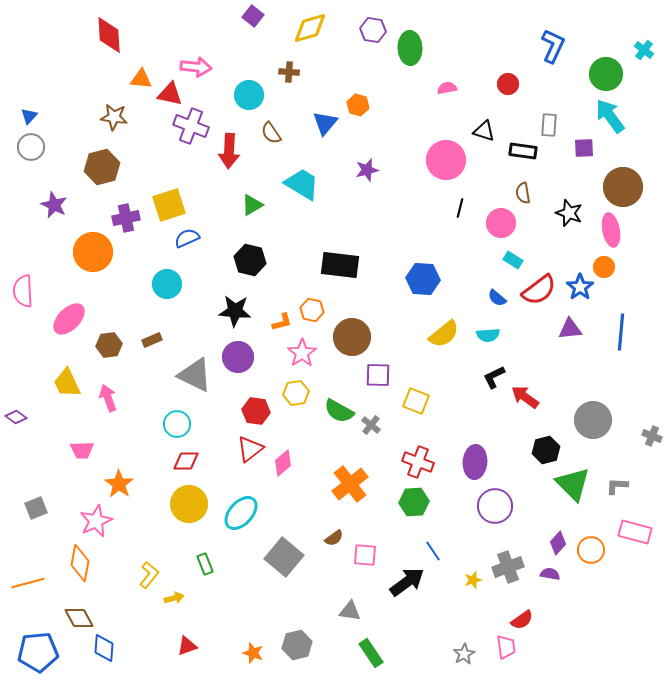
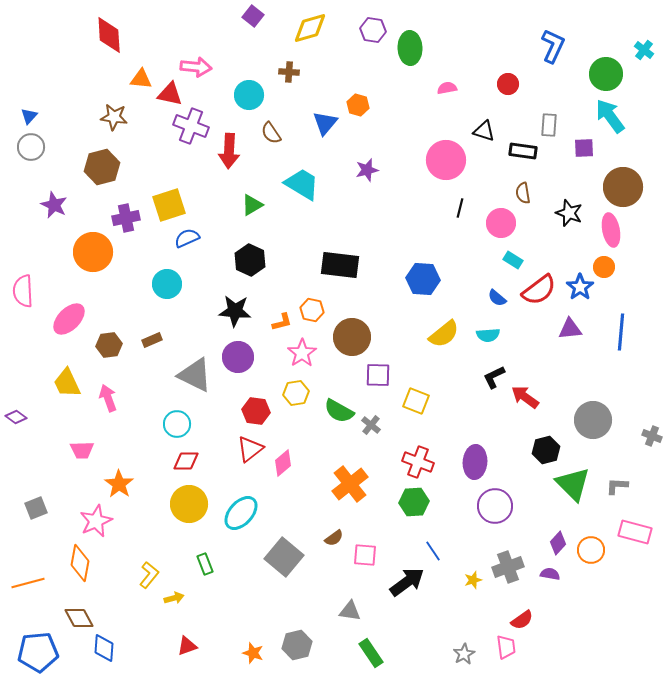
black hexagon at (250, 260): rotated 12 degrees clockwise
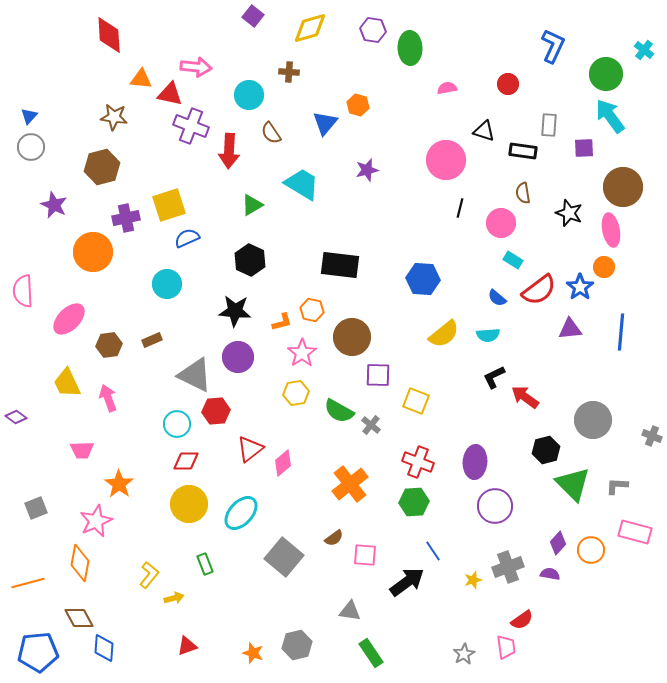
red hexagon at (256, 411): moved 40 px left; rotated 12 degrees counterclockwise
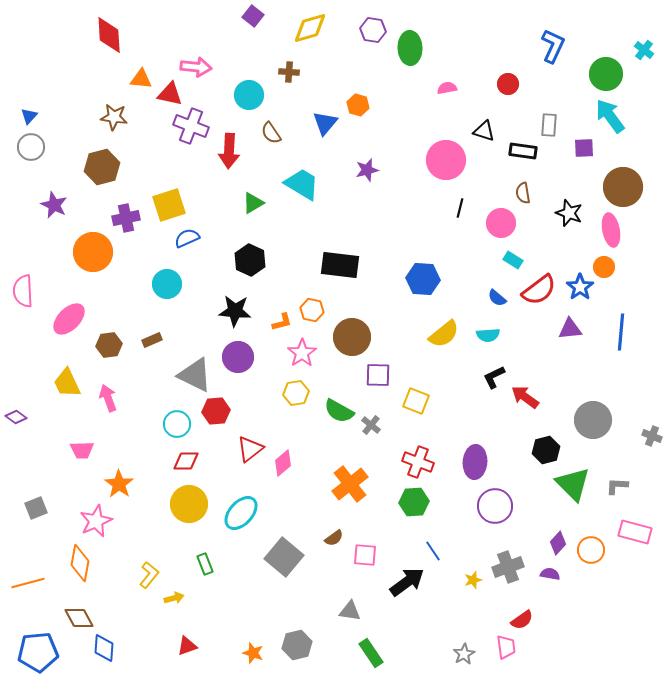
green triangle at (252, 205): moved 1 px right, 2 px up
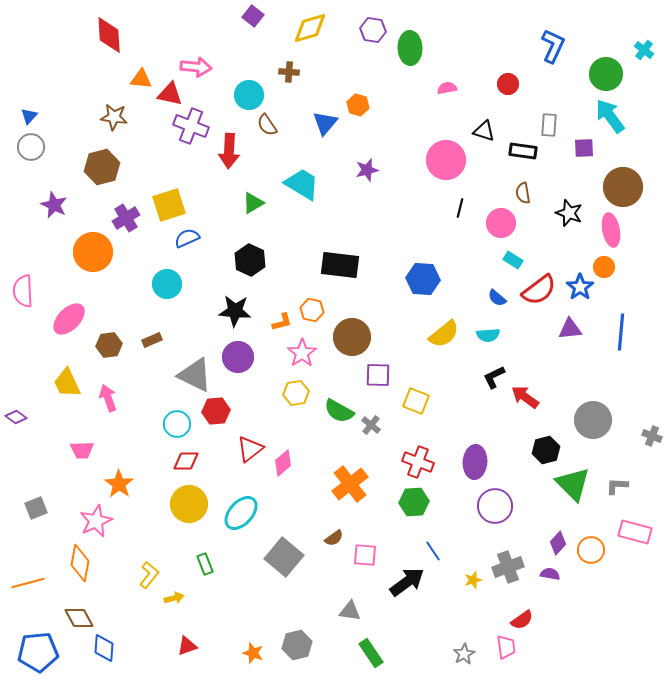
brown semicircle at (271, 133): moved 4 px left, 8 px up
purple cross at (126, 218): rotated 20 degrees counterclockwise
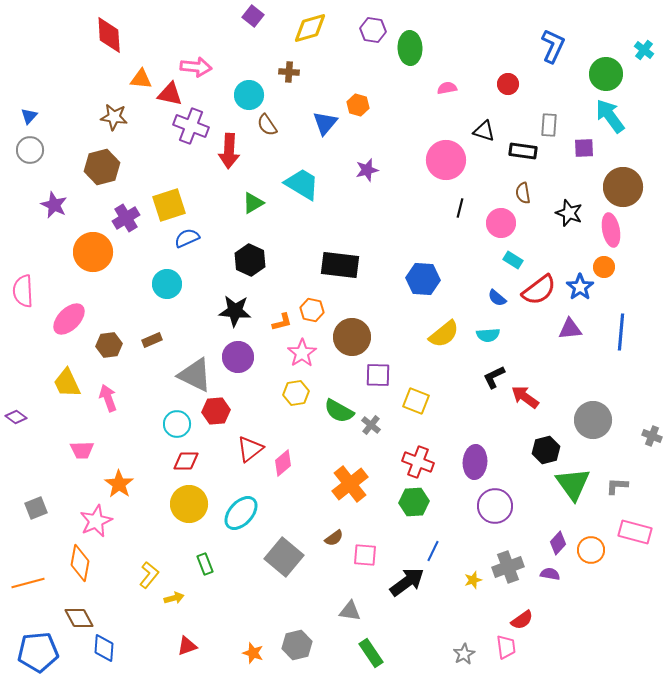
gray circle at (31, 147): moved 1 px left, 3 px down
green triangle at (573, 484): rotated 9 degrees clockwise
blue line at (433, 551): rotated 60 degrees clockwise
